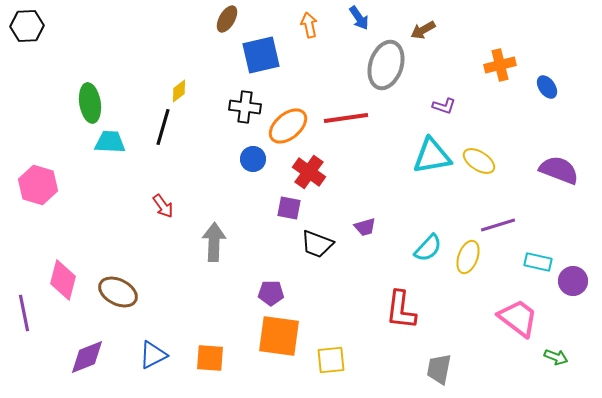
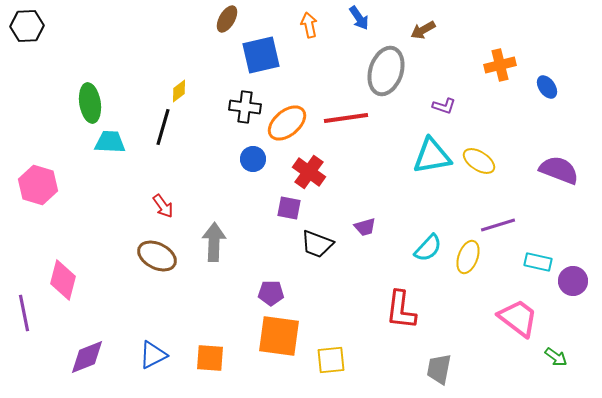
gray ellipse at (386, 65): moved 6 px down
orange ellipse at (288, 126): moved 1 px left, 3 px up
brown ellipse at (118, 292): moved 39 px right, 36 px up
green arrow at (556, 357): rotated 15 degrees clockwise
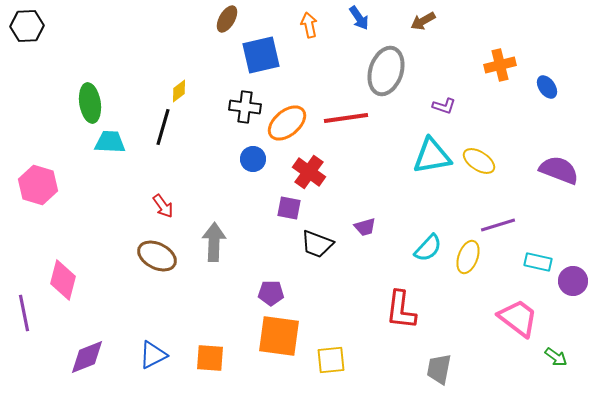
brown arrow at (423, 30): moved 9 px up
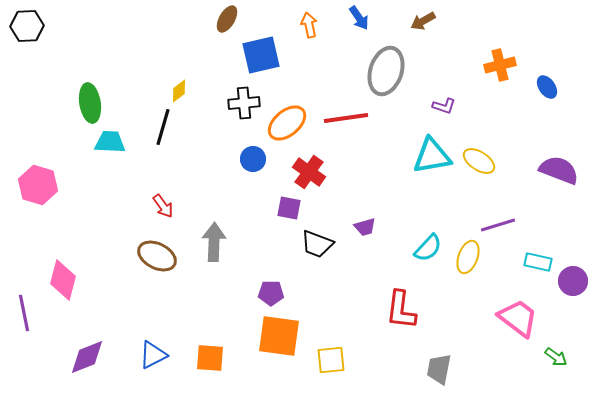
black cross at (245, 107): moved 1 px left, 4 px up; rotated 12 degrees counterclockwise
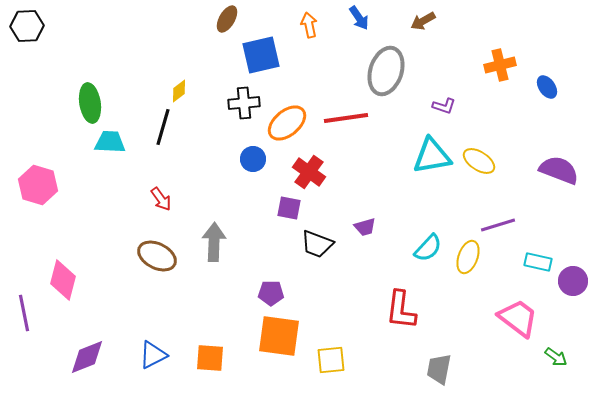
red arrow at (163, 206): moved 2 px left, 7 px up
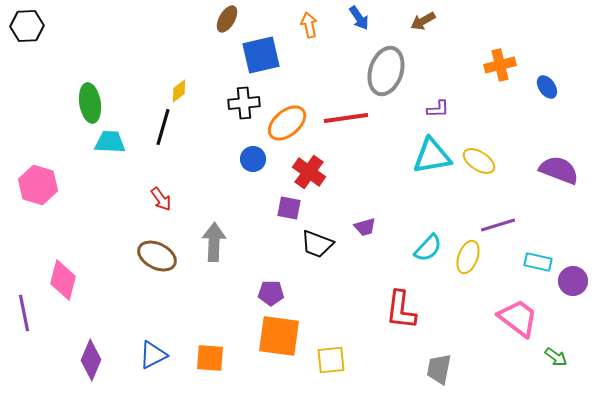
purple L-shape at (444, 106): moved 6 px left, 3 px down; rotated 20 degrees counterclockwise
purple diamond at (87, 357): moved 4 px right, 3 px down; rotated 45 degrees counterclockwise
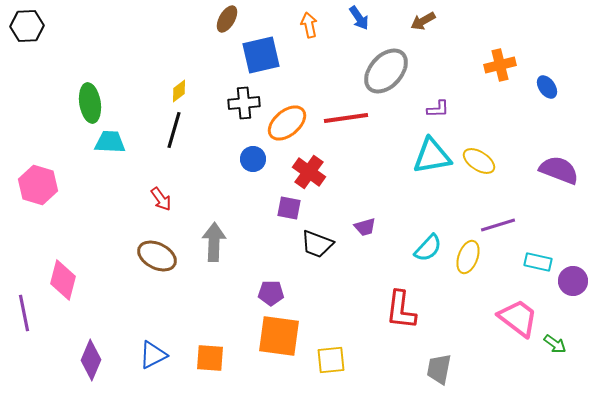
gray ellipse at (386, 71): rotated 24 degrees clockwise
black line at (163, 127): moved 11 px right, 3 px down
green arrow at (556, 357): moved 1 px left, 13 px up
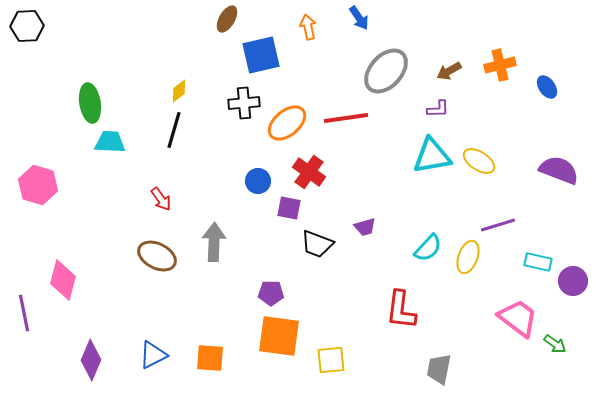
brown arrow at (423, 21): moved 26 px right, 50 px down
orange arrow at (309, 25): moved 1 px left, 2 px down
blue circle at (253, 159): moved 5 px right, 22 px down
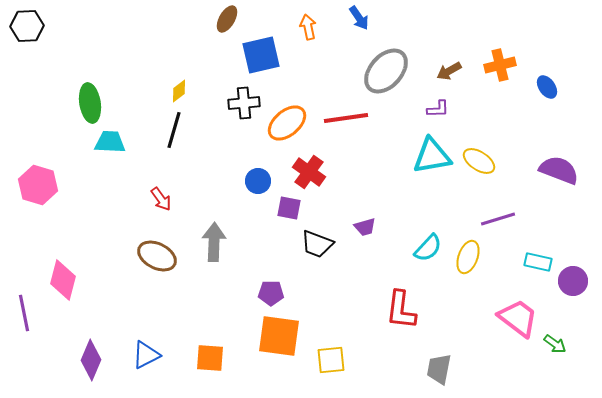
purple line at (498, 225): moved 6 px up
blue triangle at (153, 355): moved 7 px left
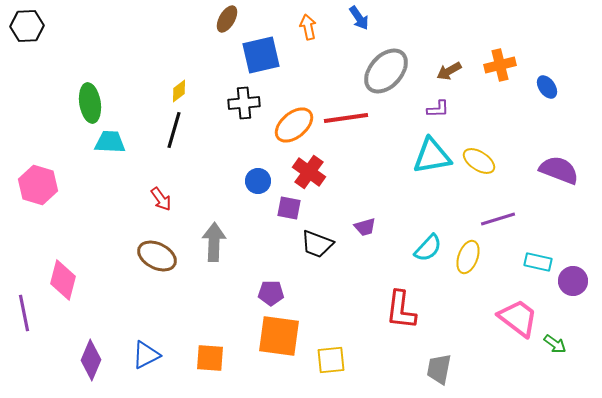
orange ellipse at (287, 123): moved 7 px right, 2 px down
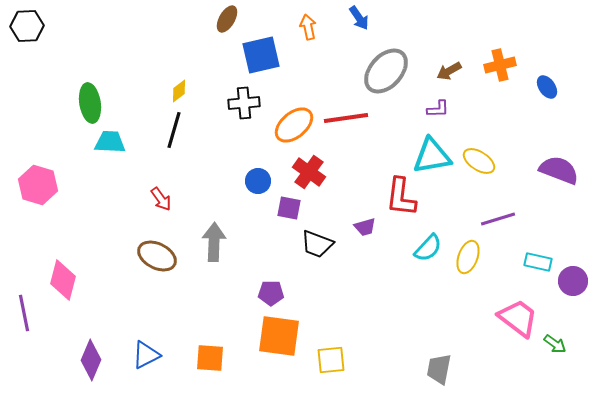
red L-shape at (401, 310): moved 113 px up
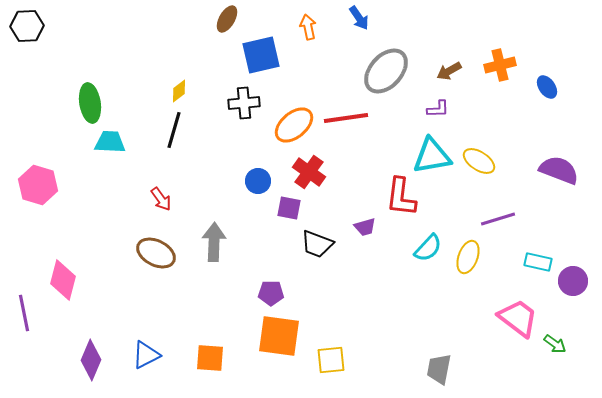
brown ellipse at (157, 256): moved 1 px left, 3 px up
